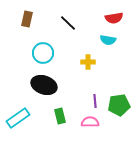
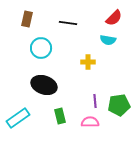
red semicircle: rotated 36 degrees counterclockwise
black line: rotated 36 degrees counterclockwise
cyan circle: moved 2 px left, 5 px up
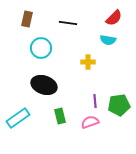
pink semicircle: rotated 18 degrees counterclockwise
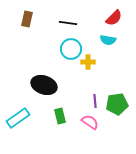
cyan circle: moved 30 px right, 1 px down
green pentagon: moved 2 px left, 1 px up
pink semicircle: rotated 54 degrees clockwise
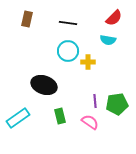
cyan circle: moved 3 px left, 2 px down
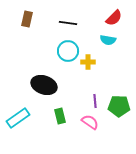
green pentagon: moved 2 px right, 2 px down; rotated 10 degrees clockwise
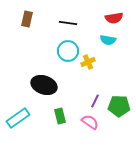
red semicircle: rotated 36 degrees clockwise
yellow cross: rotated 24 degrees counterclockwise
purple line: rotated 32 degrees clockwise
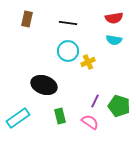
cyan semicircle: moved 6 px right
green pentagon: rotated 15 degrees clockwise
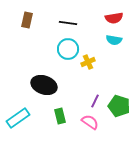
brown rectangle: moved 1 px down
cyan circle: moved 2 px up
